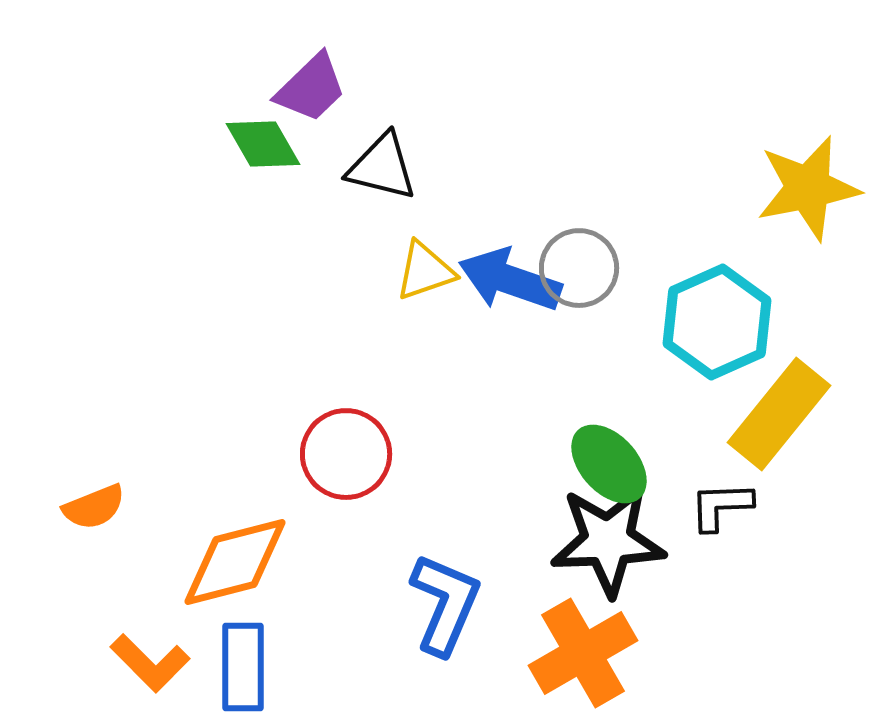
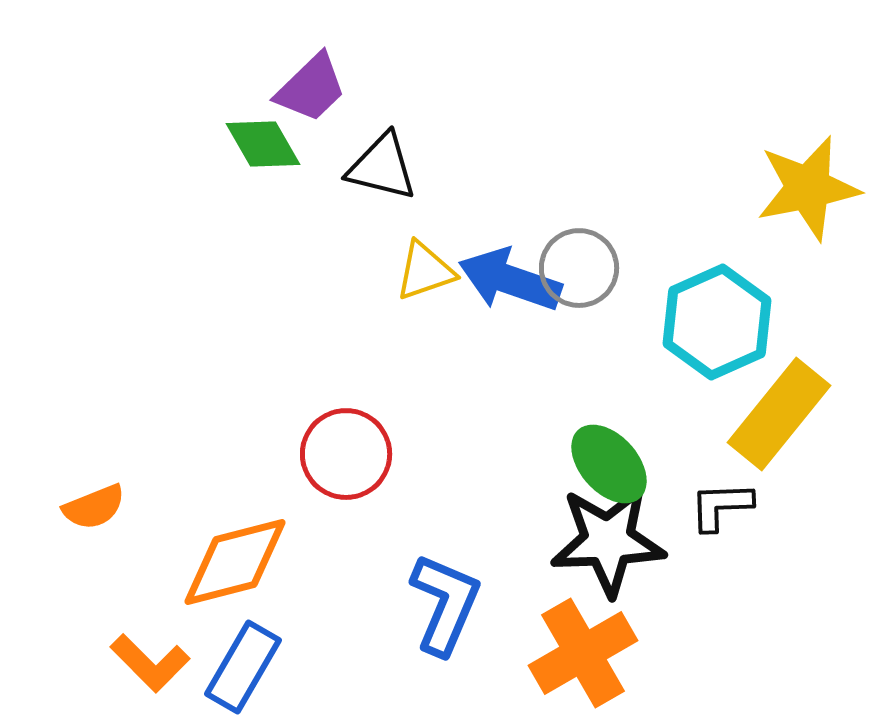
blue rectangle: rotated 30 degrees clockwise
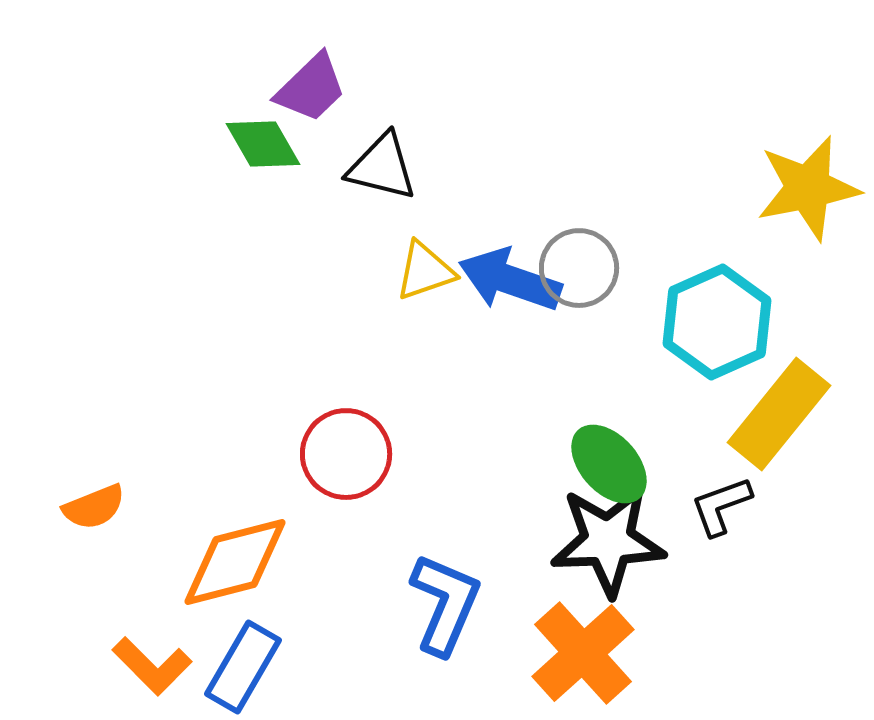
black L-shape: rotated 18 degrees counterclockwise
orange cross: rotated 12 degrees counterclockwise
orange L-shape: moved 2 px right, 3 px down
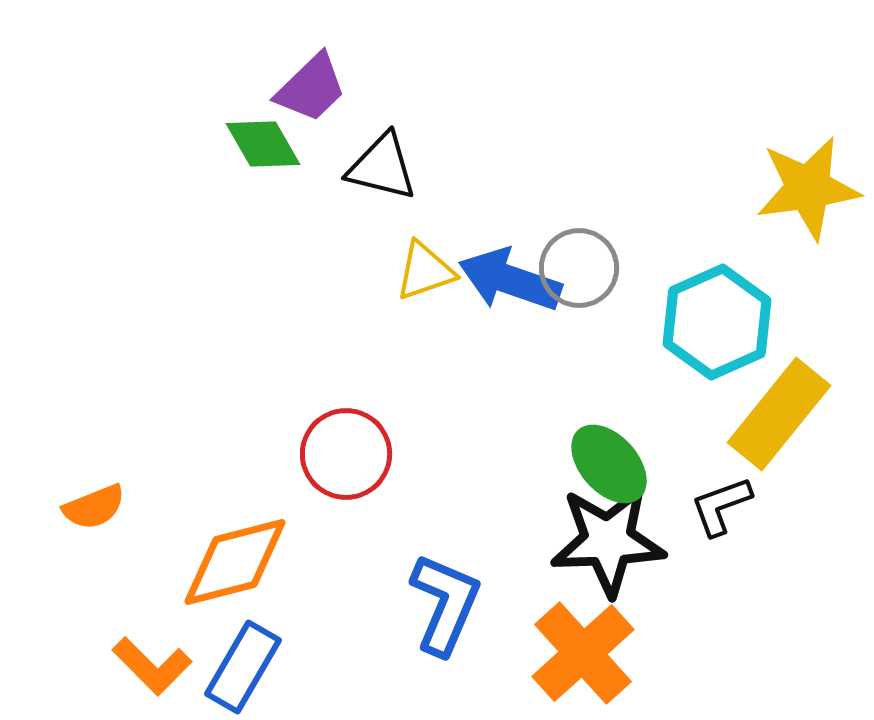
yellow star: rotated 3 degrees clockwise
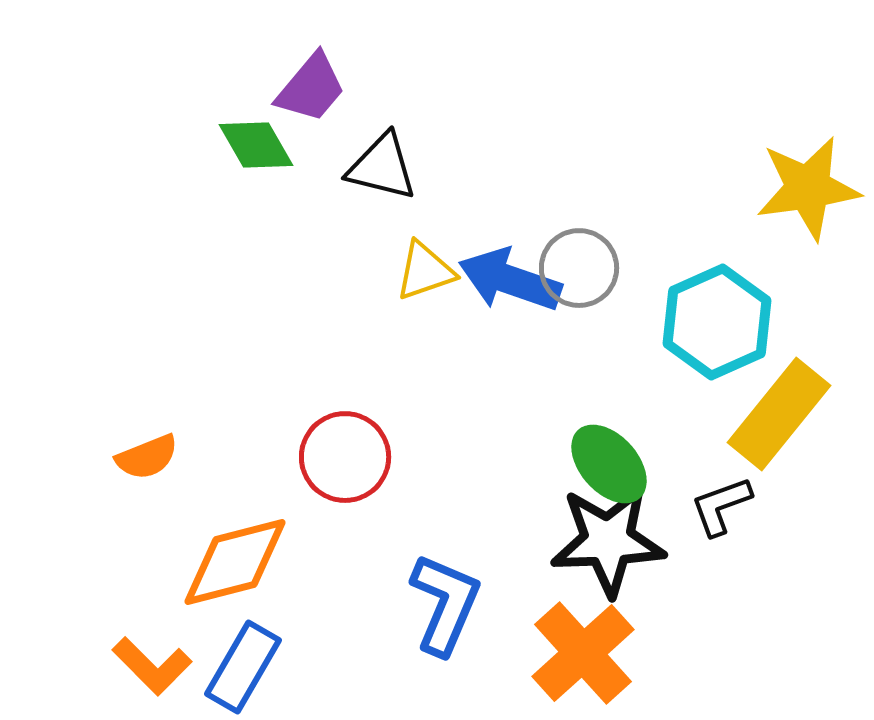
purple trapezoid: rotated 6 degrees counterclockwise
green diamond: moved 7 px left, 1 px down
red circle: moved 1 px left, 3 px down
orange semicircle: moved 53 px right, 50 px up
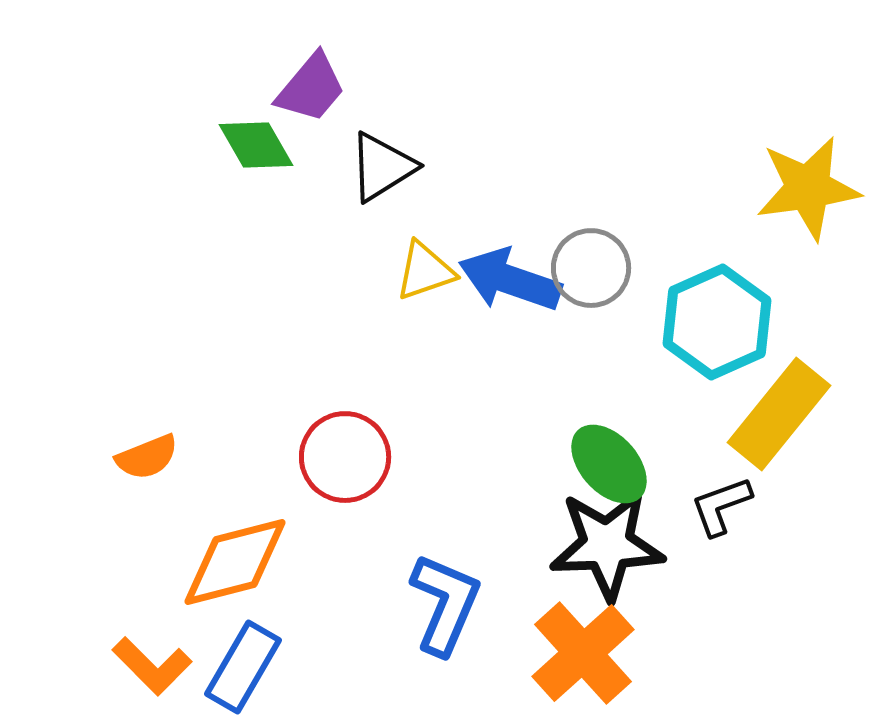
black triangle: rotated 46 degrees counterclockwise
gray circle: moved 12 px right
black star: moved 1 px left, 4 px down
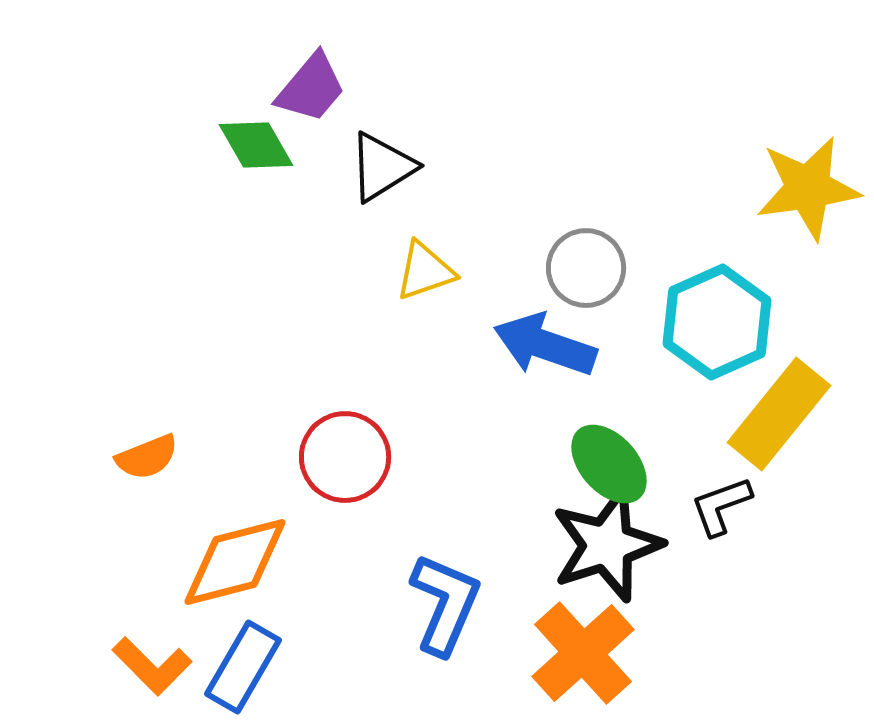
gray circle: moved 5 px left
blue arrow: moved 35 px right, 65 px down
black star: rotated 16 degrees counterclockwise
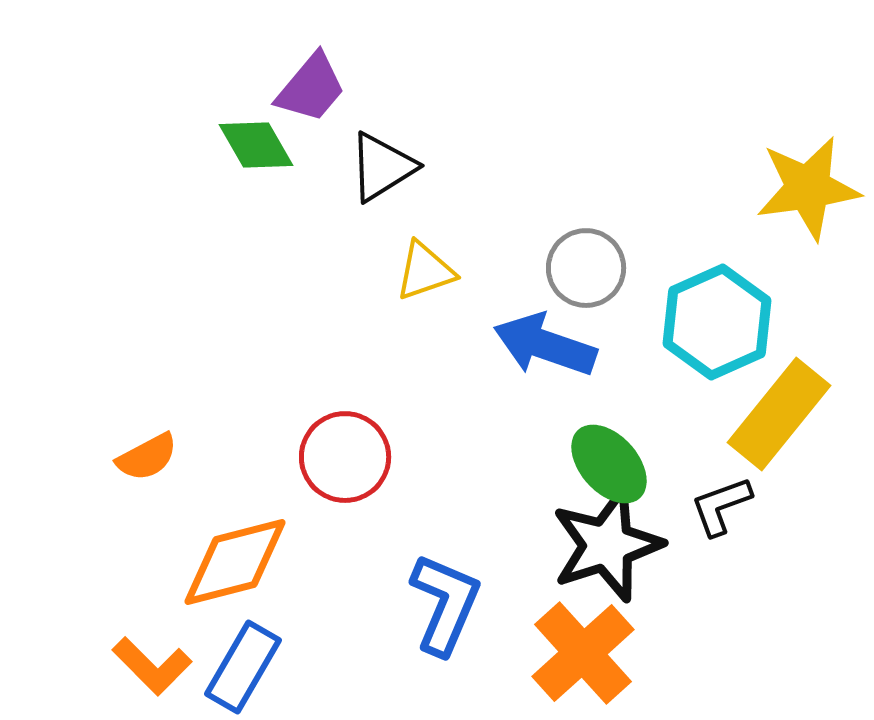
orange semicircle: rotated 6 degrees counterclockwise
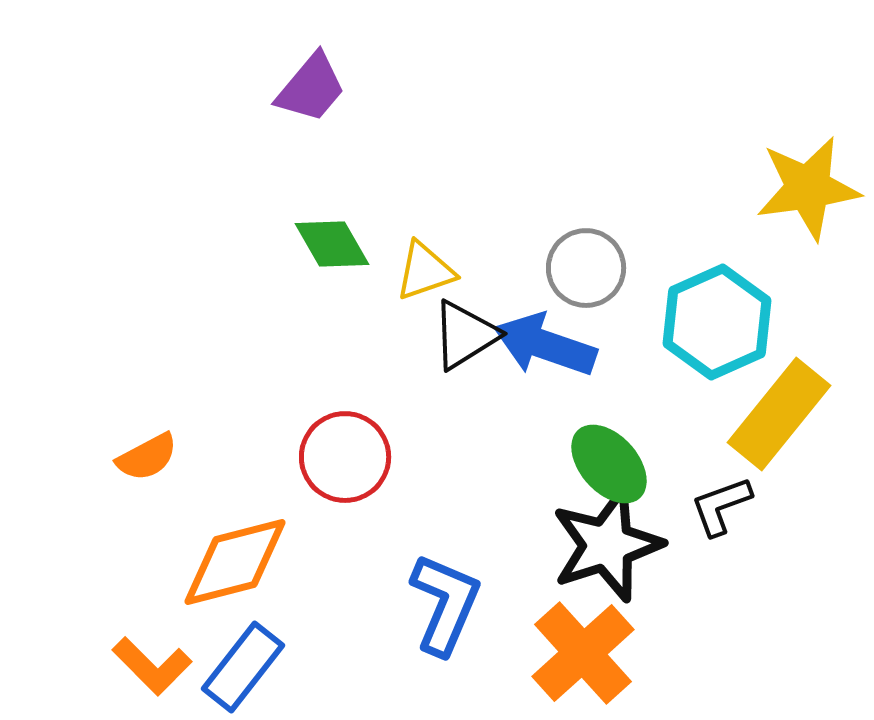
green diamond: moved 76 px right, 99 px down
black triangle: moved 83 px right, 168 px down
blue rectangle: rotated 8 degrees clockwise
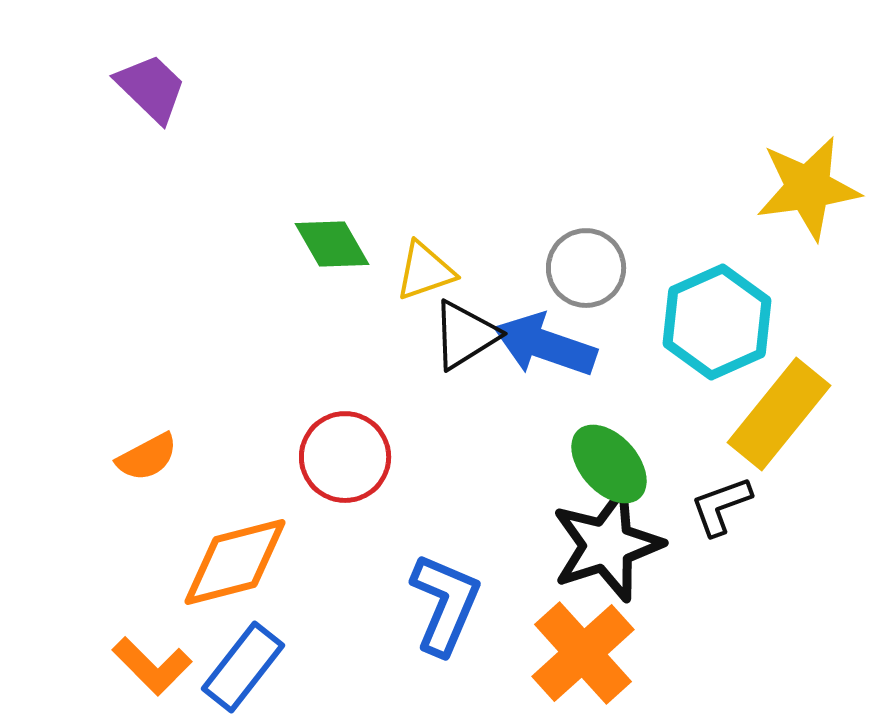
purple trapezoid: moved 160 px left; rotated 86 degrees counterclockwise
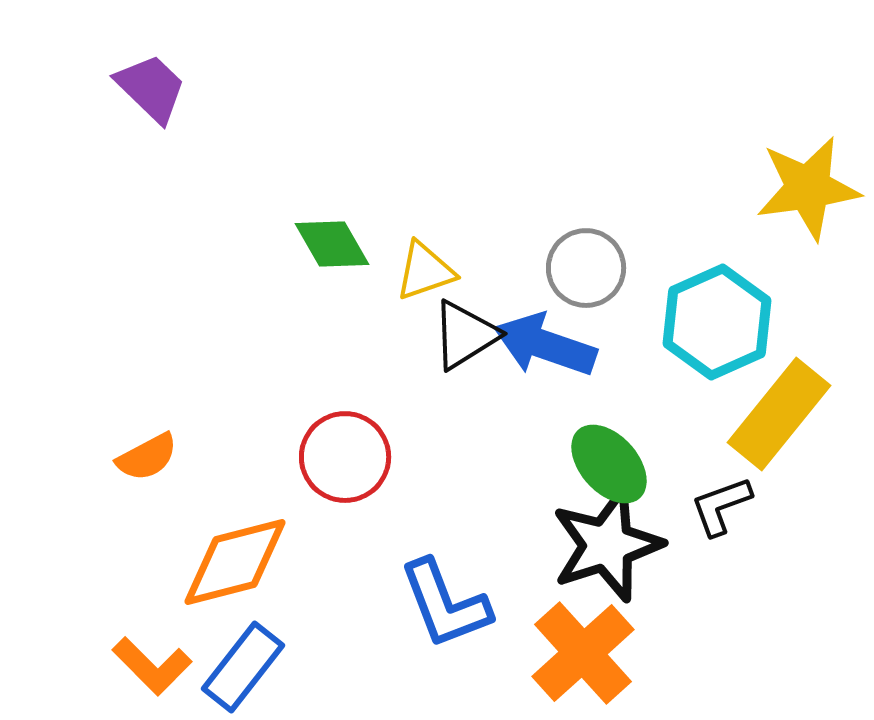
blue L-shape: rotated 136 degrees clockwise
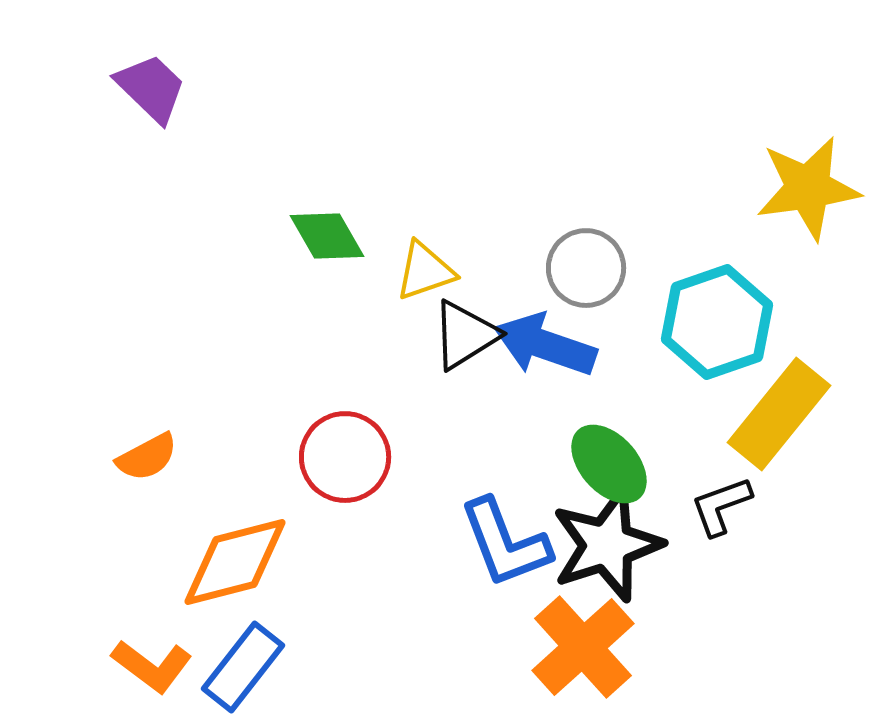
green diamond: moved 5 px left, 8 px up
cyan hexagon: rotated 5 degrees clockwise
blue L-shape: moved 60 px right, 61 px up
orange cross: moved 6 px up
orange L-shape: rotated 8 degrees counterclockwise
